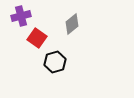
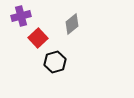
red square: moved 1 px right; rotated 12 degrees clockwise
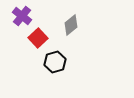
purple cross: moved 1 px right; rotated 36 degrees counterclockwise
gray diamond: moved 1 px left, 1 px down
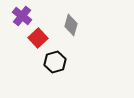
gray diamond: rotated 35 degrees counterclockwise
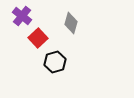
gray diamond: moved 2 px up
